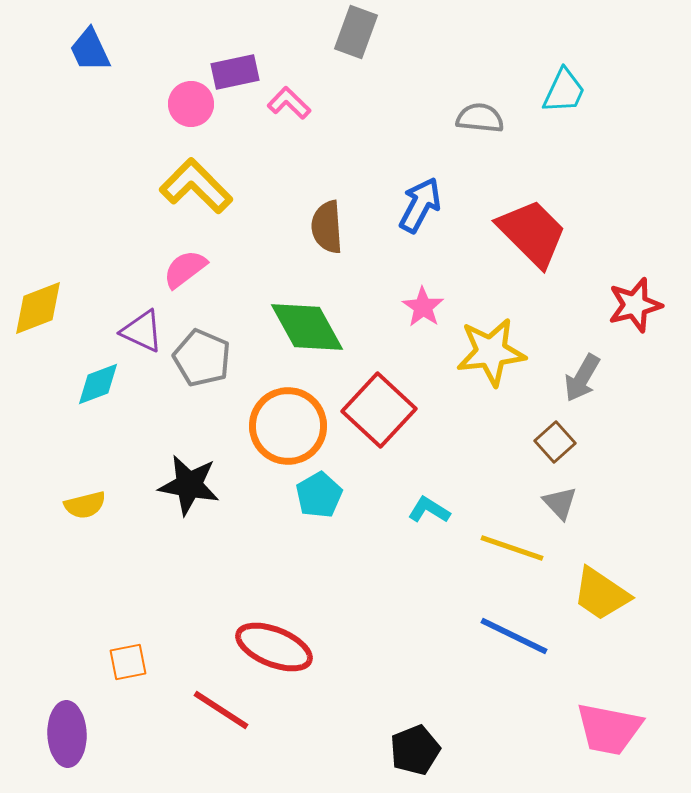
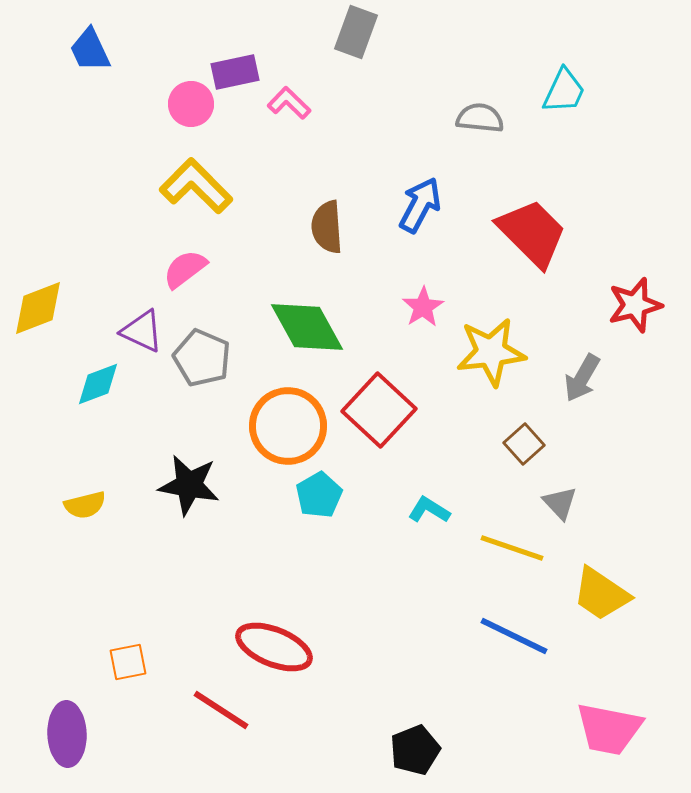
pink star: rotated 6 degrees clockwise
brown square: moved 31 px left, 2 px down
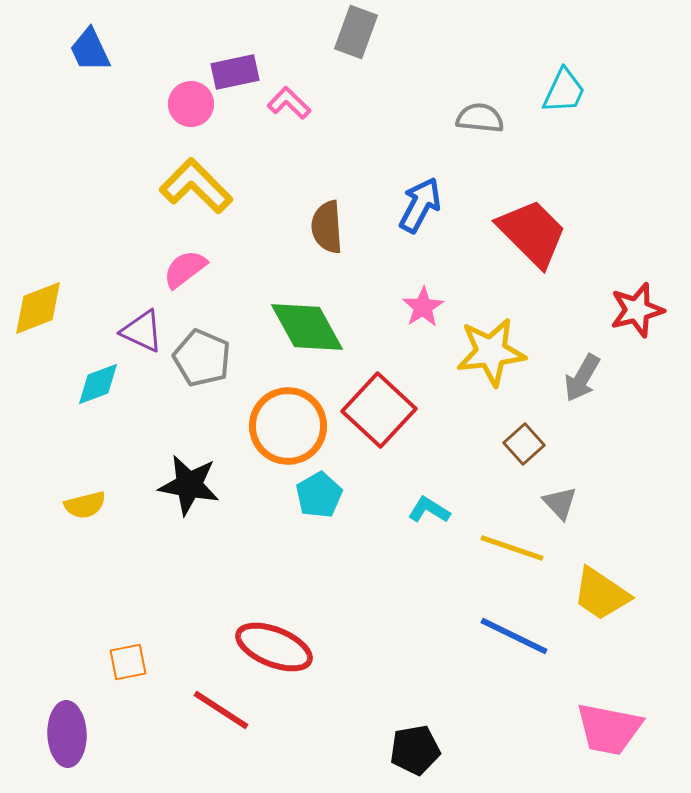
red star: moved 2 px right, 5 px down
black pentagon: rotated 12 degrees clockwise
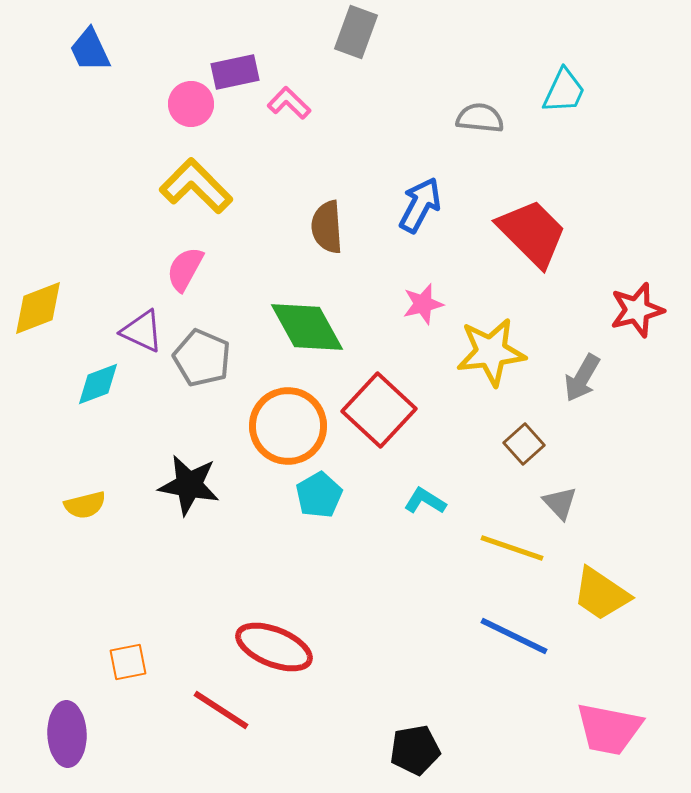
pink semicircle: rotated 24 degrees counterclockwise
pink star: moved 3 px up; rotated 18 degrees clockwise
cyan L-shape: moved 4 px left, 9 px up
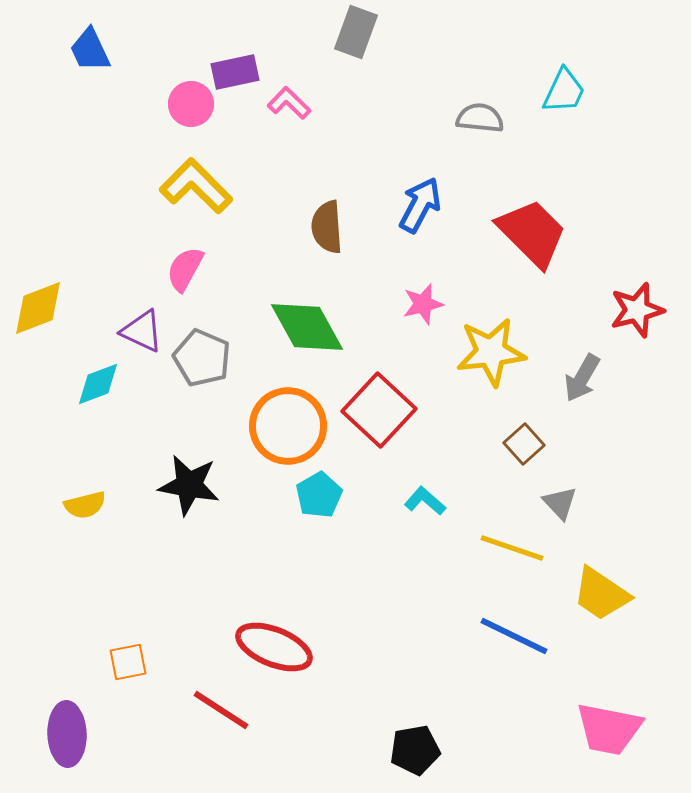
cyan L-shape: rotated 9 degrees clockwise
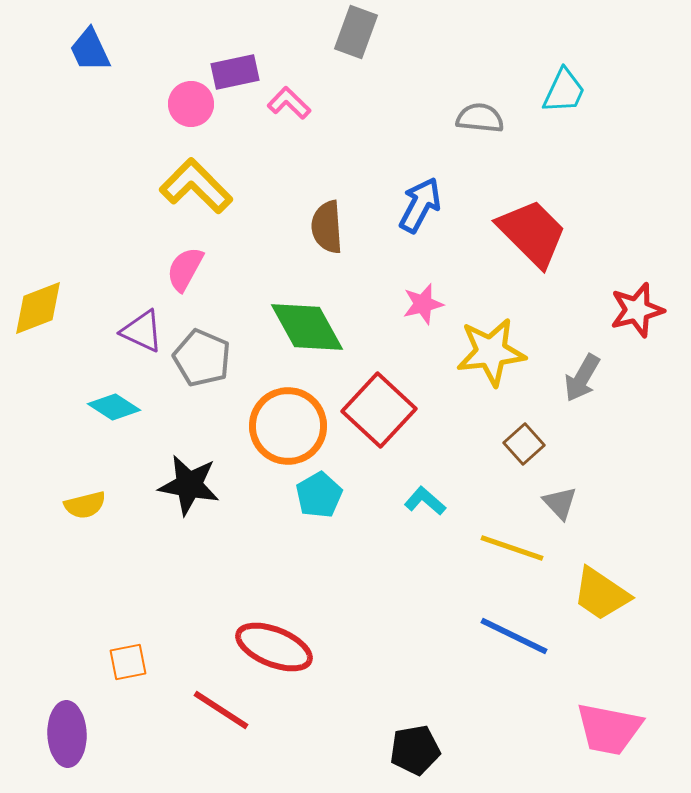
cyan diamond: moved 16 px right, 23 px down; rotated 54 degrees clockwise
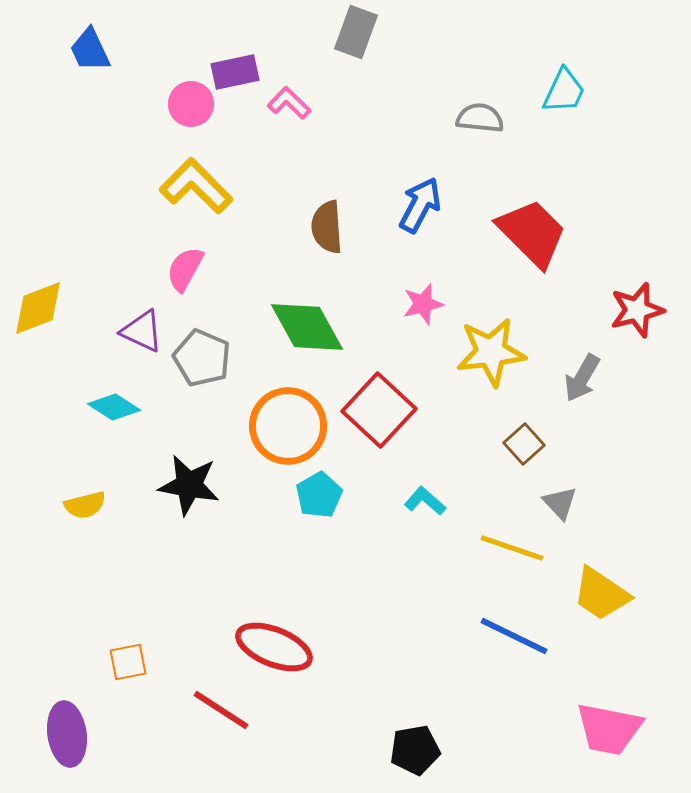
purple ellipse: rotated 6 degrees counterclockwise
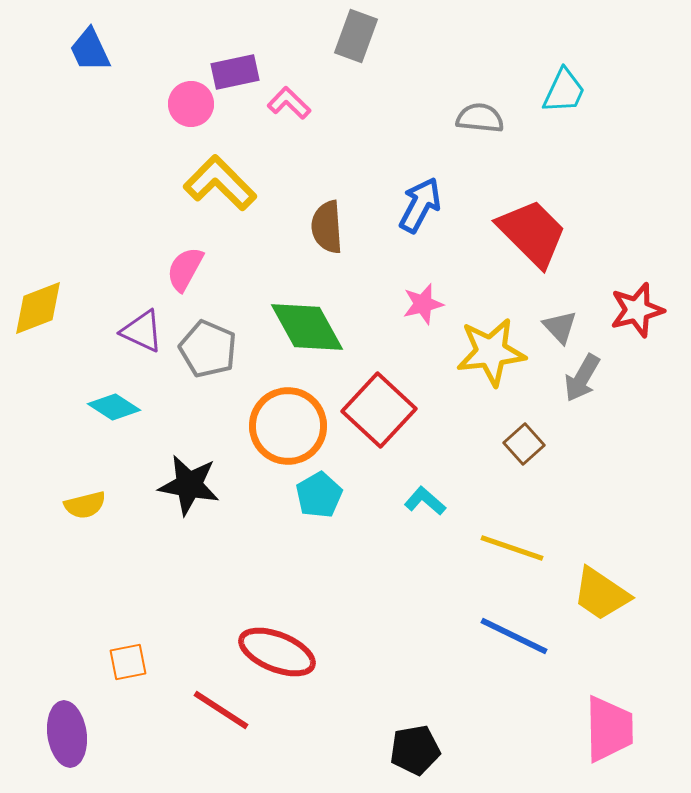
gray rectangle: moved 4 px down
yellow L-shape: moved 24 px right, 3 px up
gray pentagon: moved 6 px right, 9 px up
gray triangle: moved 176 px up
red ellipse: moved 3 px right, 5 px down
pink trapezoid: rotated 102 degrees counterclockwise
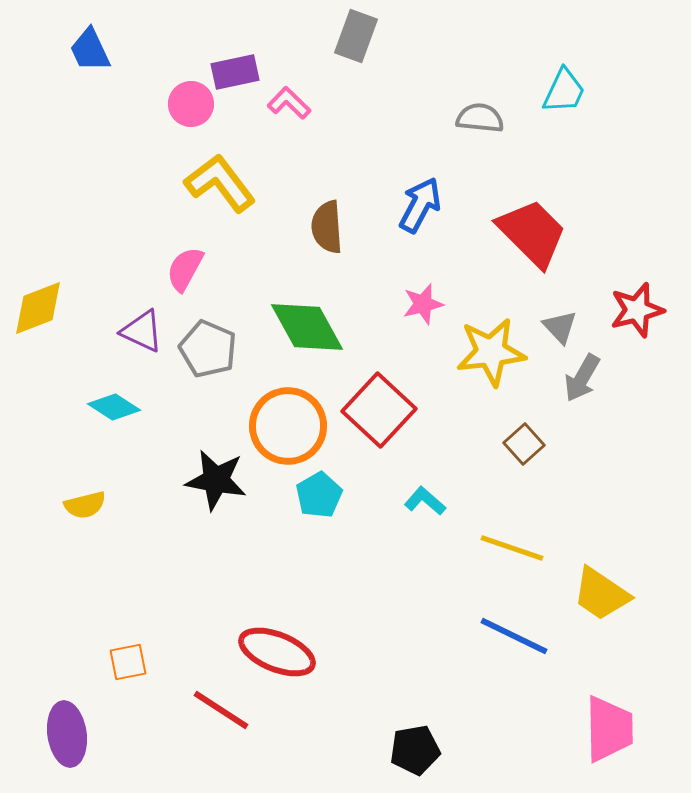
yellow L-shape: rotated 8 degrees clockwise
black star: moved 27 px right, 5 px up
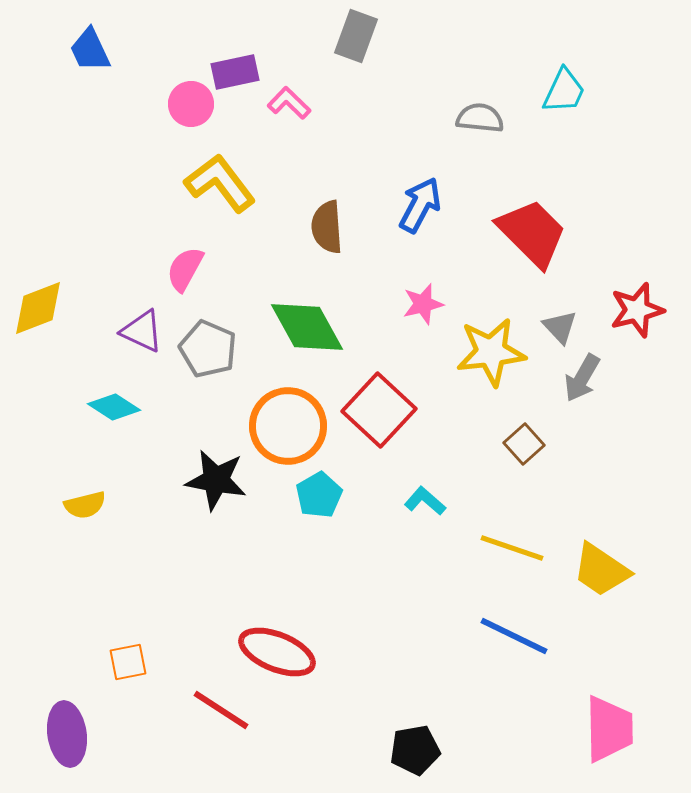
yellow trapezoid: moved 24 px up
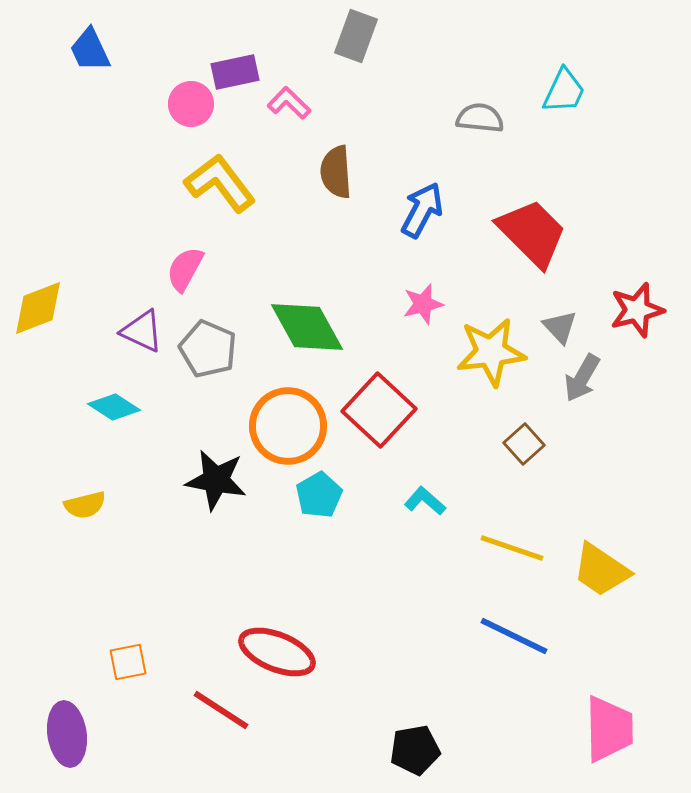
blue arrow: moved 2 px right, 5 px down
brown semicircle: moved 9 px right, 55 px up
